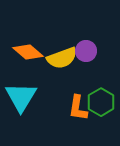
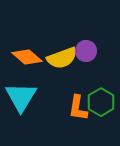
orange diamond: moved 1 px left, 5 px down
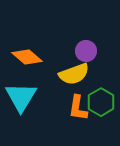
yellow semicircle: moved 12 px right, 16 px down
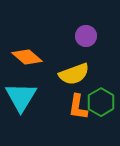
purple circle: moved 15 px up
orange L-shape: moved 1 px up
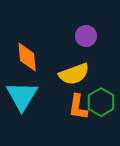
orange diamond: rotated 44 degrees clockwise
cyan triangle: moved 1 px right, 1 px up
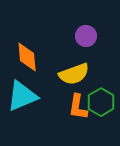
cyan triangle: rotated 36 degrees clockwise
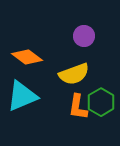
purple circle: moved 2 px left
orange diamond: rotated 48 degrees counterclockwise
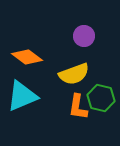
green hexagon: moved 4 px up; rotated 16 degrees counterclockwise
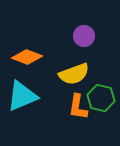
orange diamond: rotated 16 degrees counterclockwise
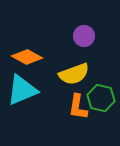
orange diamond: rotated 8 degrees clockwise
cyan triangle: moved 6 px up
